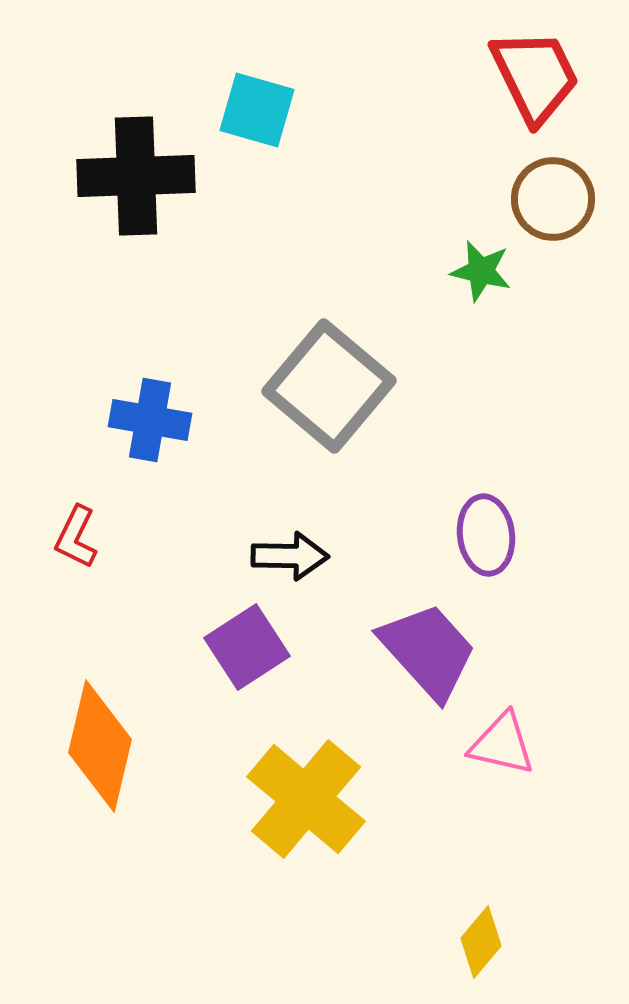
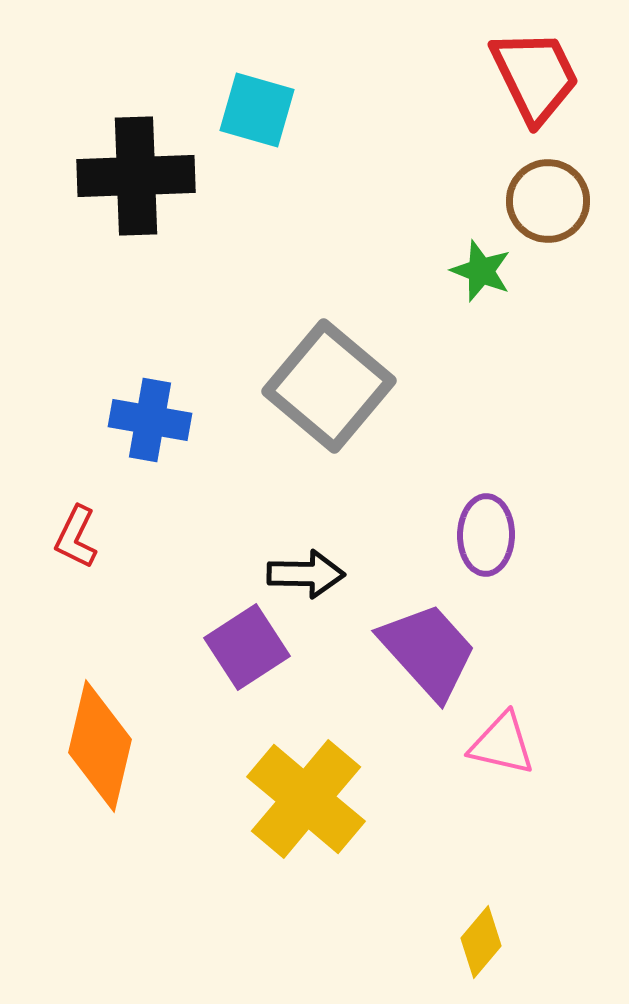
brown circle: moved 5 px left, 2 px down
green star: rotated 8 degrees clockwise
purple ellipse: rotated 8 degrees clockwise
black arrow: moved 16 px right, 18 px down
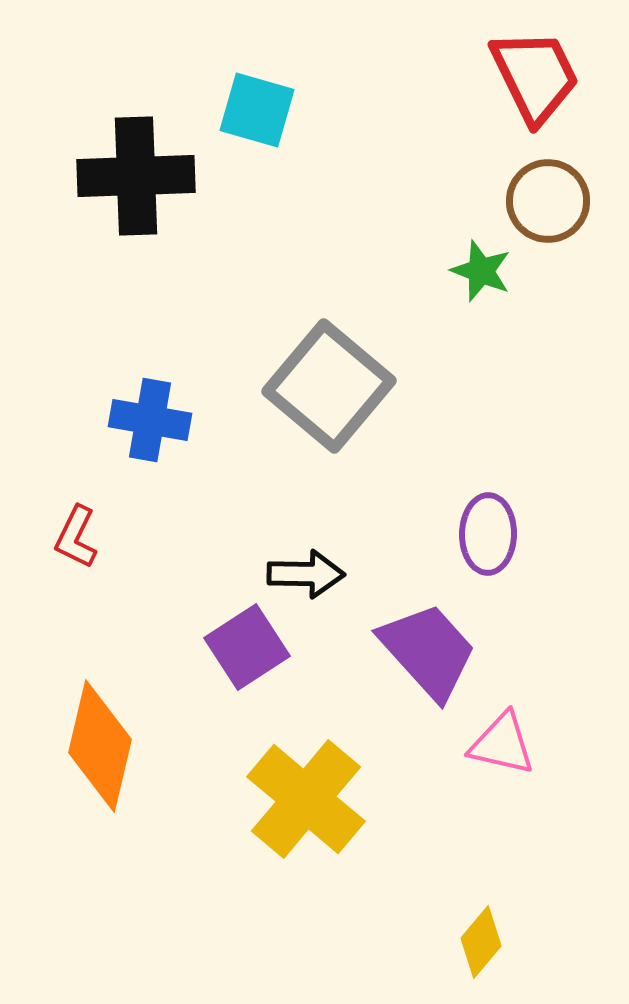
purple ellipse: moved 2 px right, 1 px up
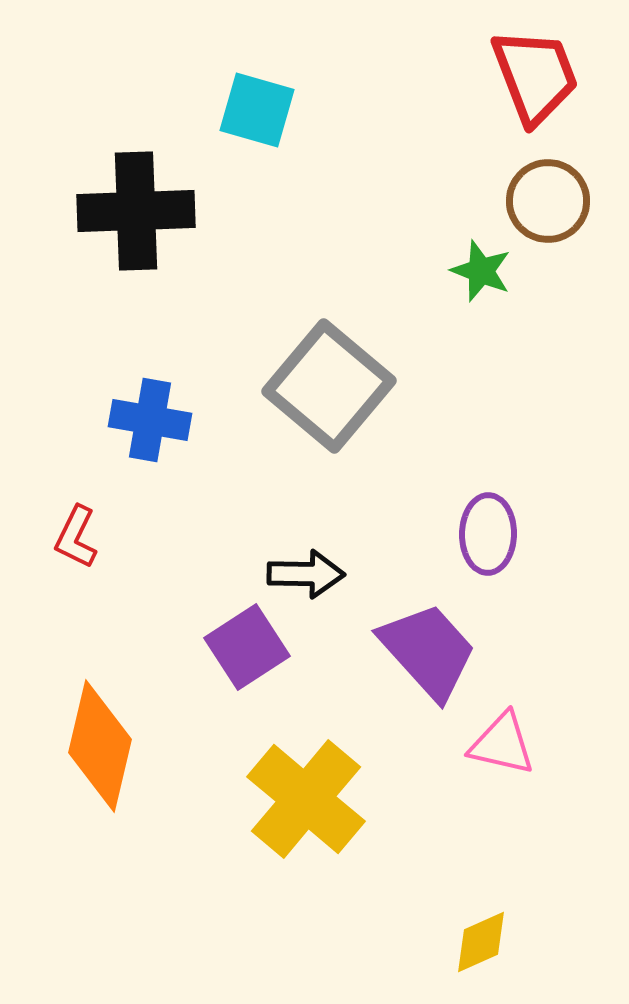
red trapezoid: rotated 5 degrees clockwise
black cross: moved 35 px down
yellow diamond: rotated 26 degrees clockwise
